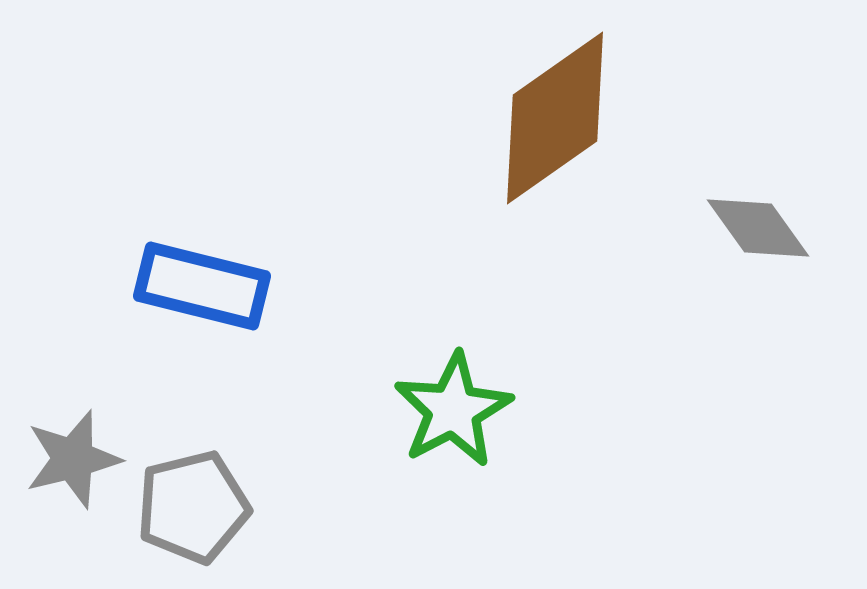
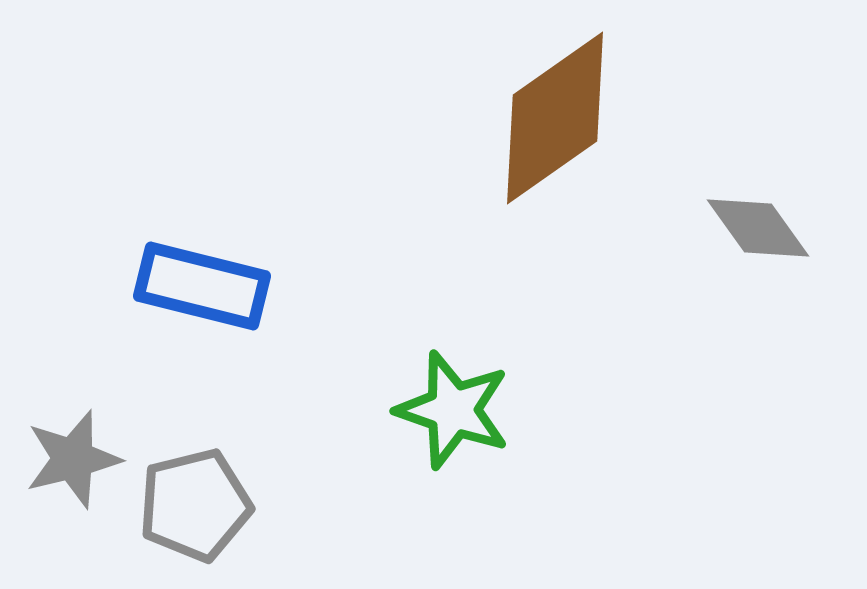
green star: rotated 25 degrees counterclockwise
gray pentagon: moved 2 px right, 2 px up
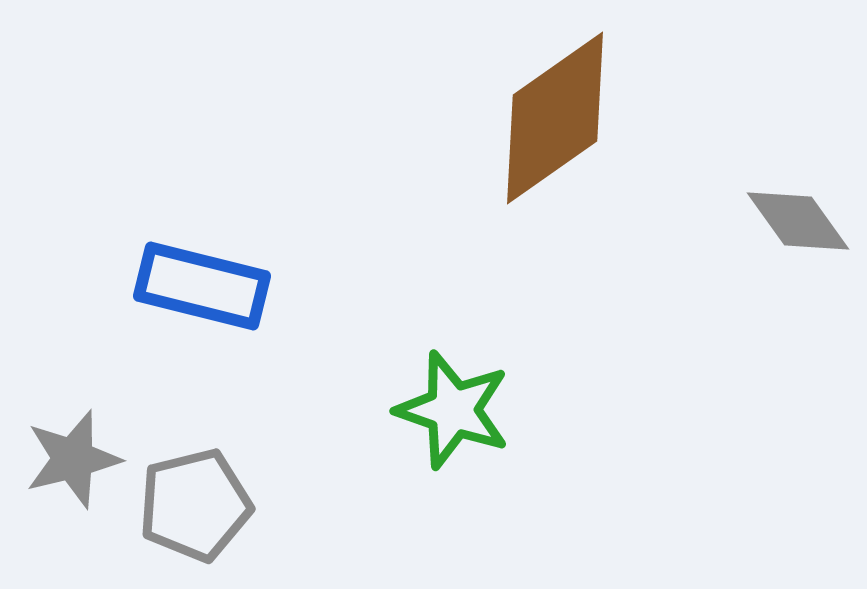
gray diamond: moved 40 px right, 7 px up
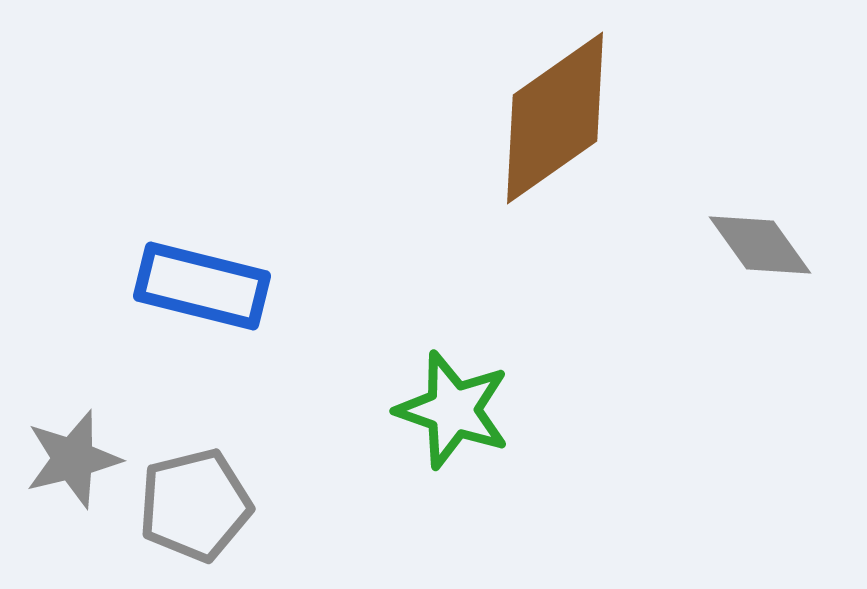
gray diamond: moved 38 px left, 24 px down
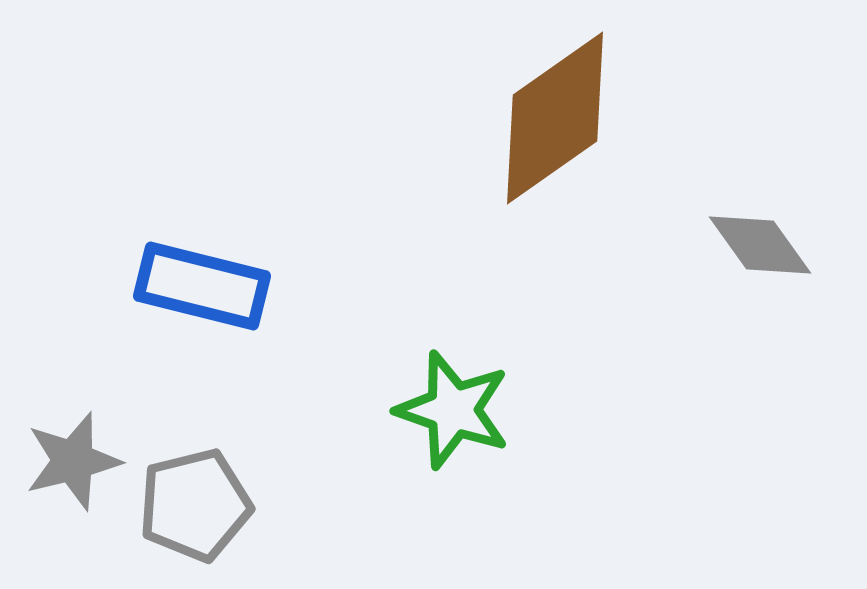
gray star: moved 2 px down
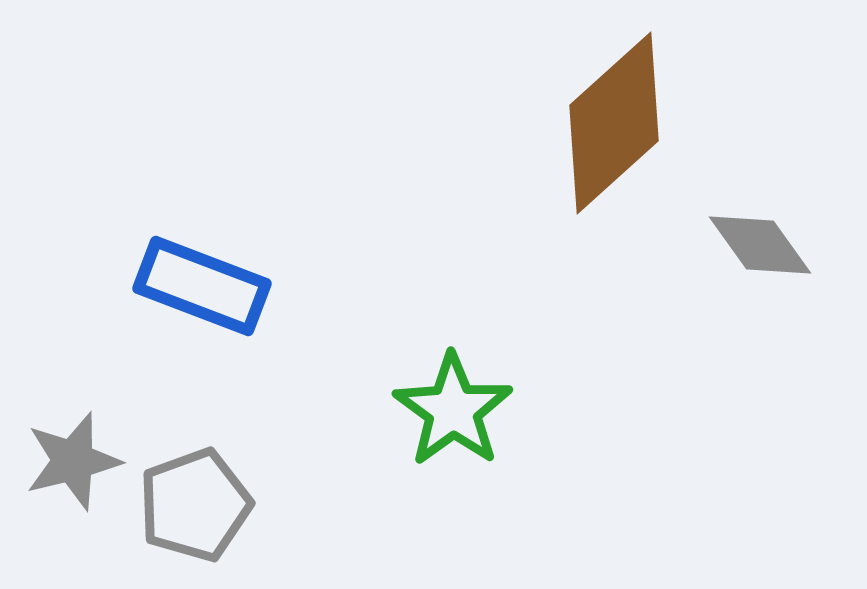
brown diamond: moved 59 px right, 5 px down; rotated 7 degrees counterclockwise
blue rectangle: rotated 7 degrees clockwise
green star: rotated 17 degrees clockwise
gray pentagon: rotated 6 degrees counterclockwise
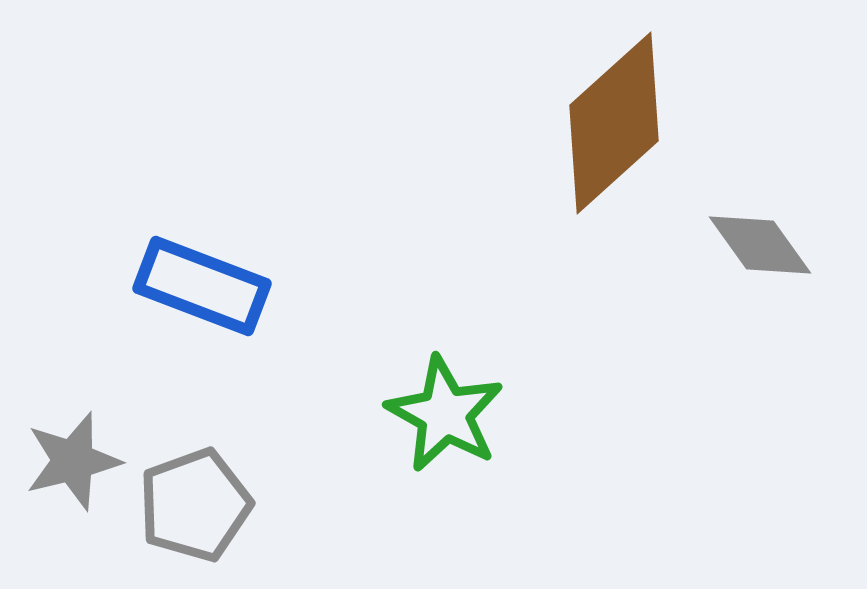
green star: moved 8 px left, 4 px down; rotated 7 degrees counterclockwise
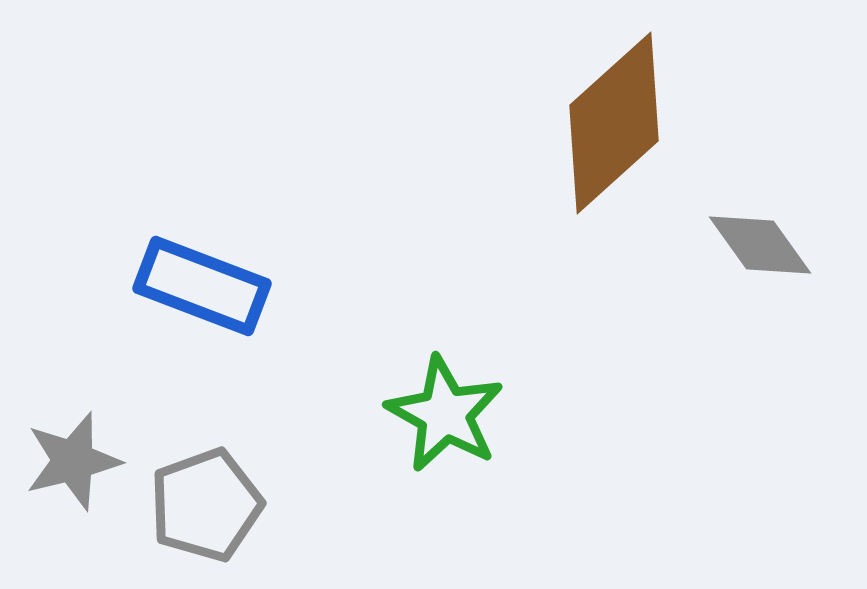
gray pentagon: moved 11 px right
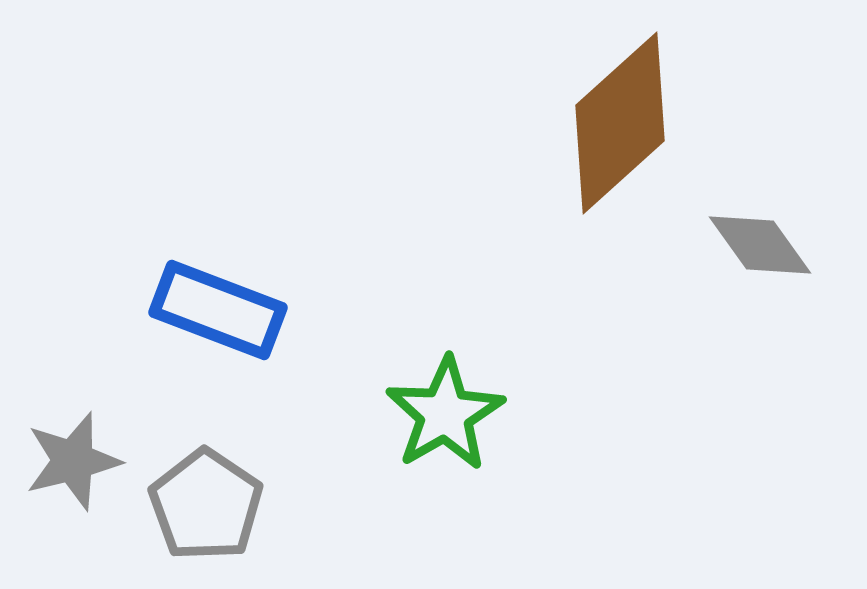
brown diamond: moved 6 px right
blue rectangle: moved 16 px right, 24 px down
green star: rotated 13 degrees clockwise
gray pentagon: rotated 18 degrees counterclockwise
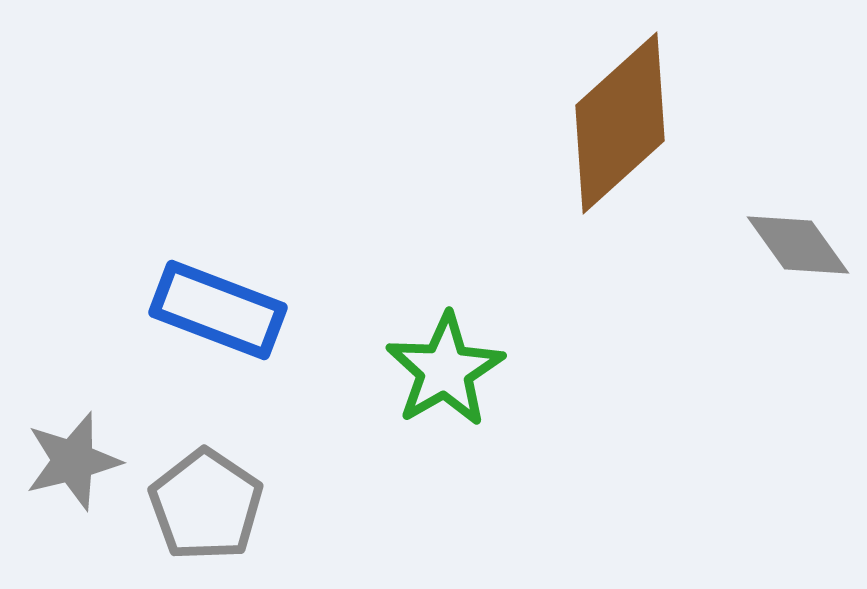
gray diamond: moved 38 px right
green star: moved 44 px up
